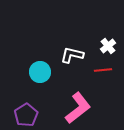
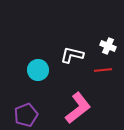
white cross: rotated 28 degrees counterclockwise
cyan circle: moved 2 px left, 2 px up
purple pentagon: rotated 10 degrees clockwise
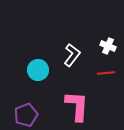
white L-shape: rotated 115 degrees clockwise
red line: moved 3 px right, 3 px down
pink L-shape: moved 1 px left, 2 px up; rotated 48 degrees counterclockwise
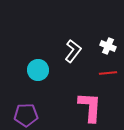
white L-shape: moved 1 px right, 4 px up
red line: moved 2 px right
pink L-shape: moved 13 px right, 1 px down
purple pentagon: rotated 20 degrees clockwise
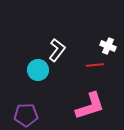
white L-shape: moved 16 px left, 1 px up
red line: moved 13 px left, 8 px up
pink L-shape: moved 1 px up; rotated 68 degrees clockwise
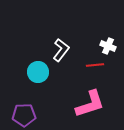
white L-shape: moved 4 px right
cyan circle: moved 2 px down
pink L-shape: moved 2 px up
purple pentagon: moved 2 px left
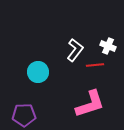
white L-shape: moved 14 px right
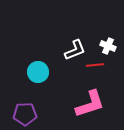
white L-shape: rotated 30 degrees clockwise
purple pentagon: moved 1 px right, 1 px up
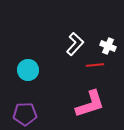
white L-shape: moved 6 px up; rotated 25 degrees counterclockwise
cyan circle: moved 10 px left, 2 px up
